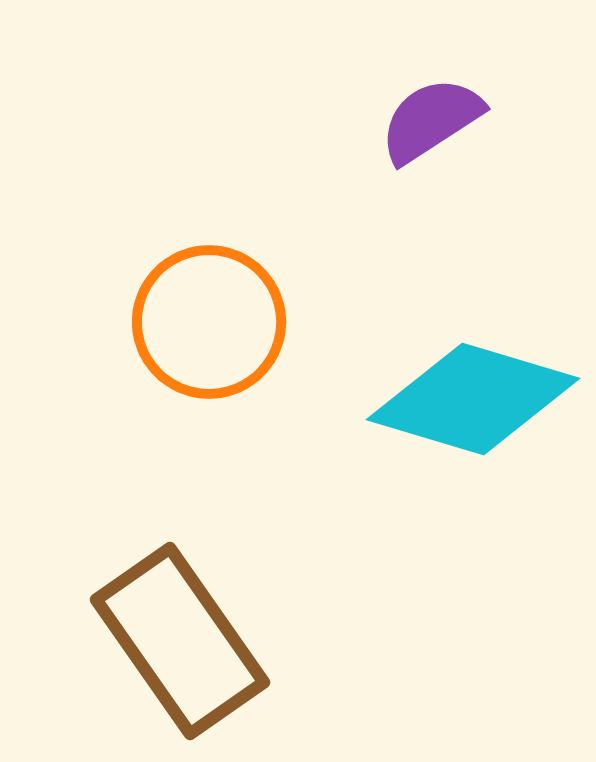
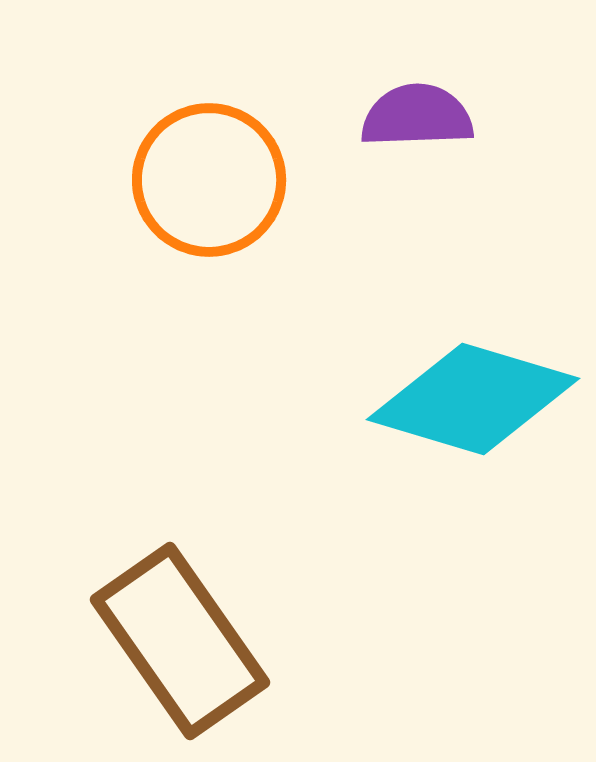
purple semicircle: moved 14 px left, 4 px up; rotated 31 degrees clockwise
orange circle: moved 142 px up
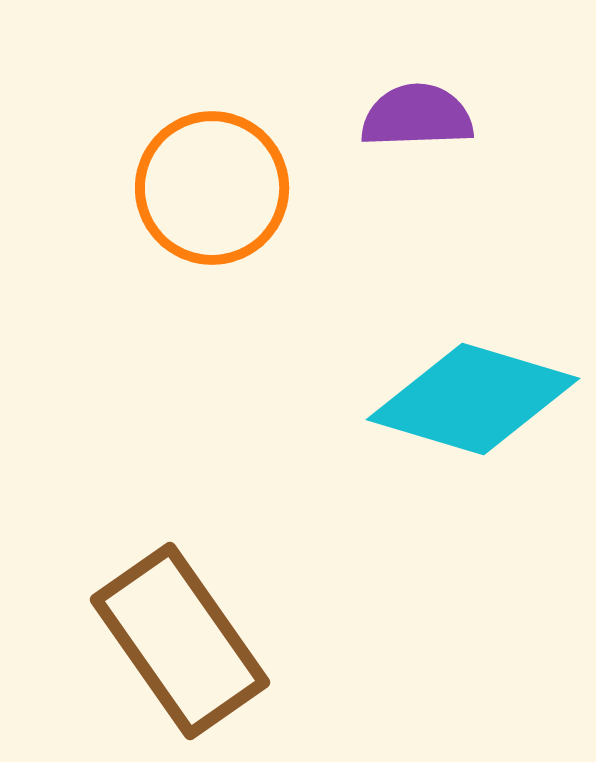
orange circle: moved 3 px right, 8 px down
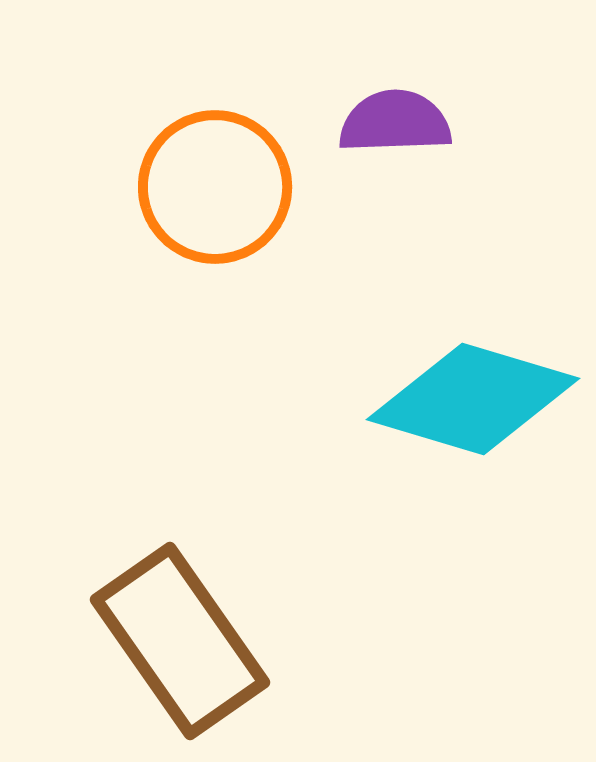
purple semicircle: moved 22 px left, 6 px down
orange circle: moved 3 px right, 1 px up
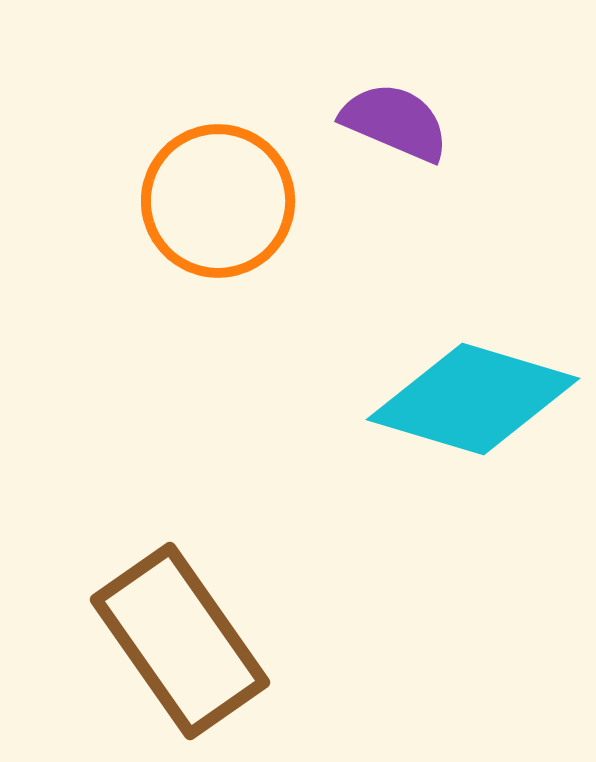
purple semicircle: rotated 25 degrees clockwise
orange circle: moved 3 px right, 14 px down
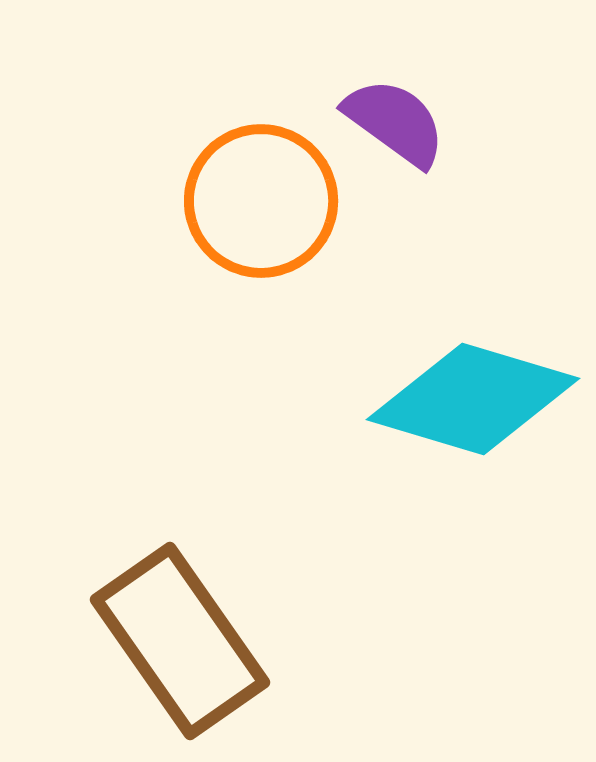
purple semicircle: rotated 13 degrees clockwise
orange circle: moved 43 px right
